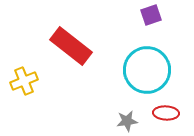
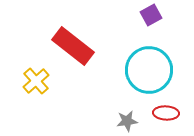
purple square: rotated 10 degrees counterclockwise
red rectangle: moved 2 px right
cyan circle: moved 2 px right
yellow cross: moved 12 px right; rotated 20 degrees counterclockwise
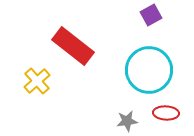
yellow cross: moved 1 px right
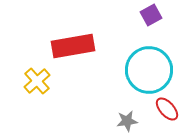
red rectangle: rotated 48 degrees counterclockwise
red ellipse: moved 1 px right, 4 px up; rotated 45 degrees clockwise
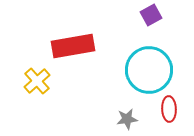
red ellipse: moved 2 px right; rotated 40 degrees clockwise
gray star: moved 2 px up
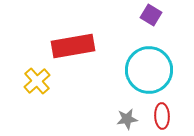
purple square: rotated 30 degrees counterclockwise
red ellipse: moved 7 px left, 7 px down
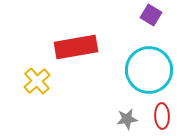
red rectangle: moved 3 px right, 1 px down
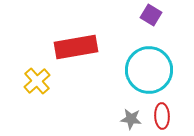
gray star: moved 4 px right; rotated 15 degrees clockwise
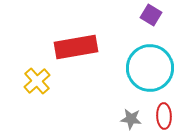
cyan circle: moved 1 px right, 2 px up
red ellipse: moved 2 px right
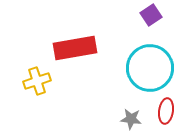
purple square: rotated 25 degrees clockwise
red rectangle: moved 1 px left, 1 px down
yellow cross: rotated 24 degrees clockwise
red ellipse: moved 2 px right, 5 px up; rotated 10 degrees clockwise
